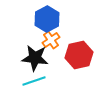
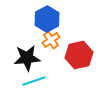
black star: moved 8 px left; rotated 12 degrees counterclockwise
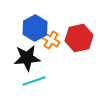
blue hexagon: moved 12 px left, 9 px down
orange cross: rotated 24 degrees counterclockwise
red hexagon: moved 17 px up
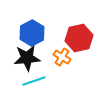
blue hexagon: moved 3 px left, 5 px down
orange cross: moved 11 px right, 17 px down
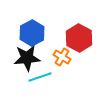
red hexagon: rotated 20 degrees counterclockwise
cyan line: moved 6 px right, 4 px up
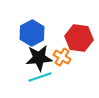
red hexagon: rotated 20 degrees counterclockwise
black star: moved 12 px right
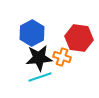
orange cross: rotated 12 degrees counterclockwise
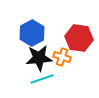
cyan line: moved 2 px right, 2 px down
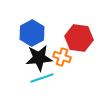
cyan line: moved 1 px up
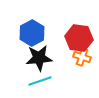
orange cross: moved 20 px right
cyan line: moved 2 px left, 3 px down
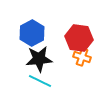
black star: moved 1 px down
cyan line: rotated 45 degrees clockwise
